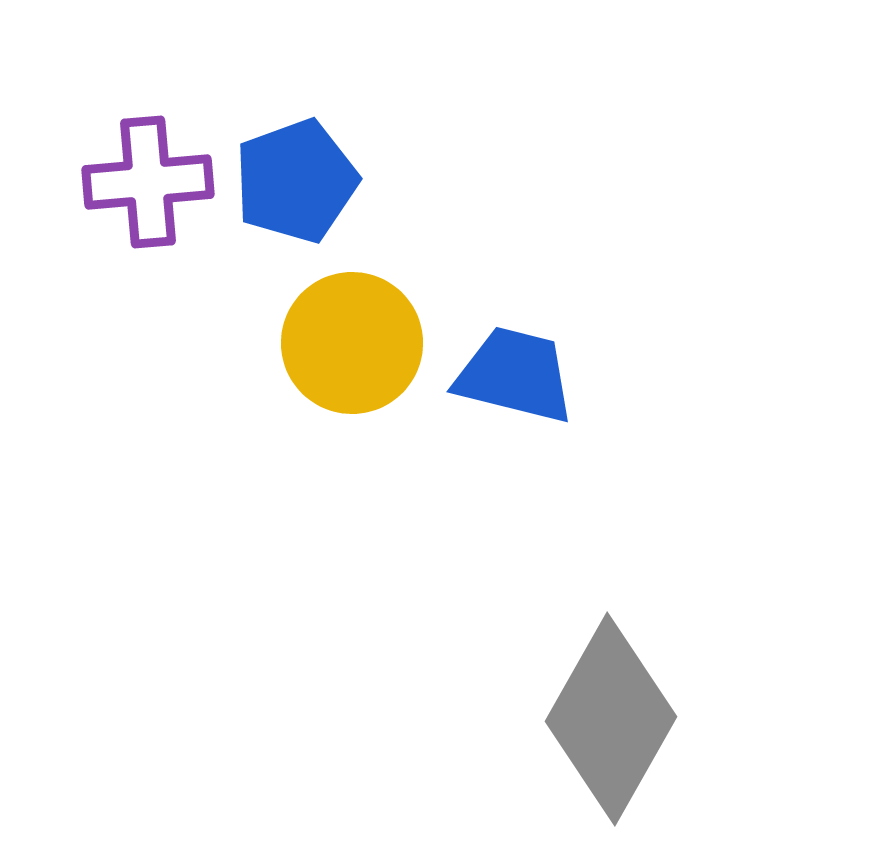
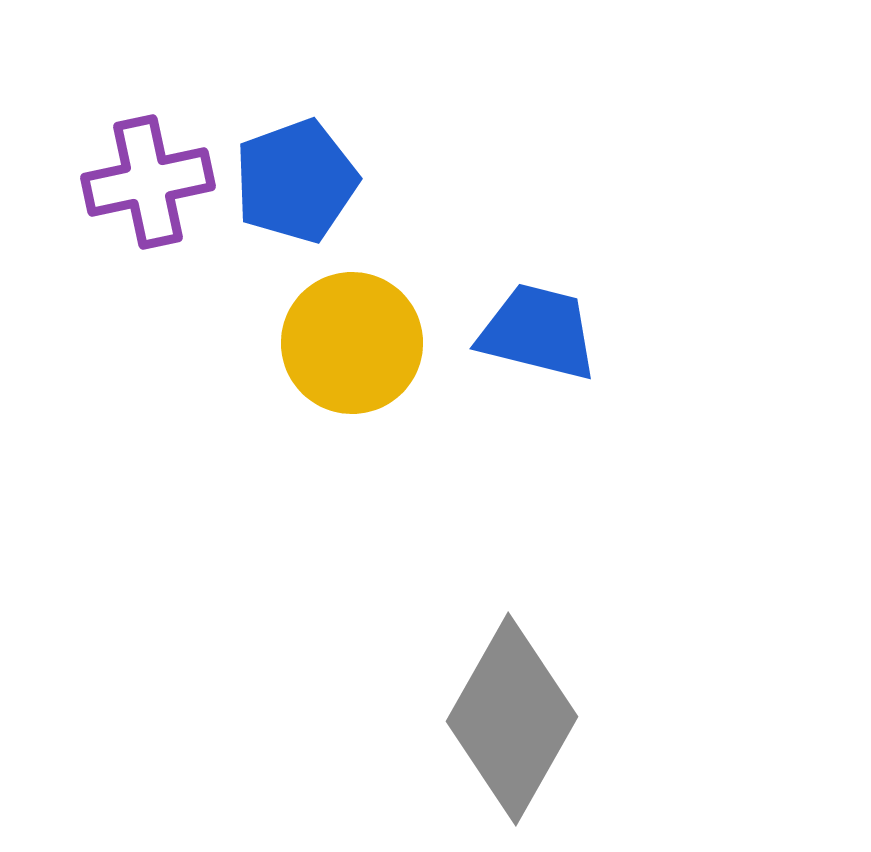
purple cross: rotated 7 degrees counterclockwise
blue trapezoid: moved 23 px right, 43 px up
gray diamond: moved 99 px left
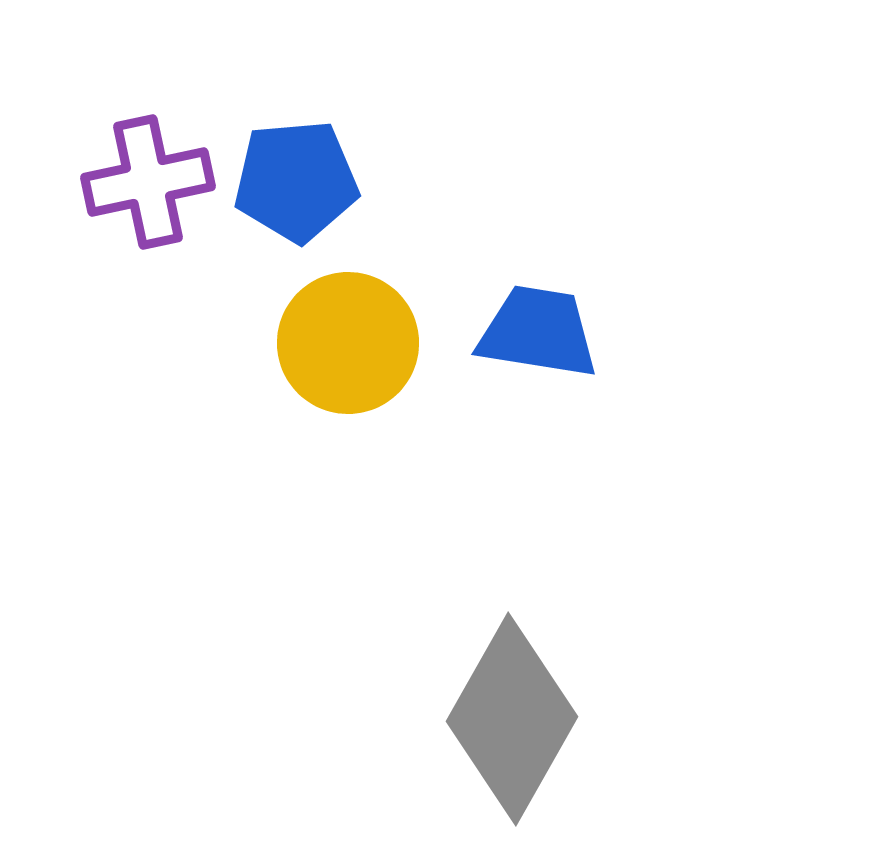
blue pentagon: rotated 15 degrees clockwise
blue trapezoid: rotated 5 degrees counterclockwise
yellow circle: moved 4 px left
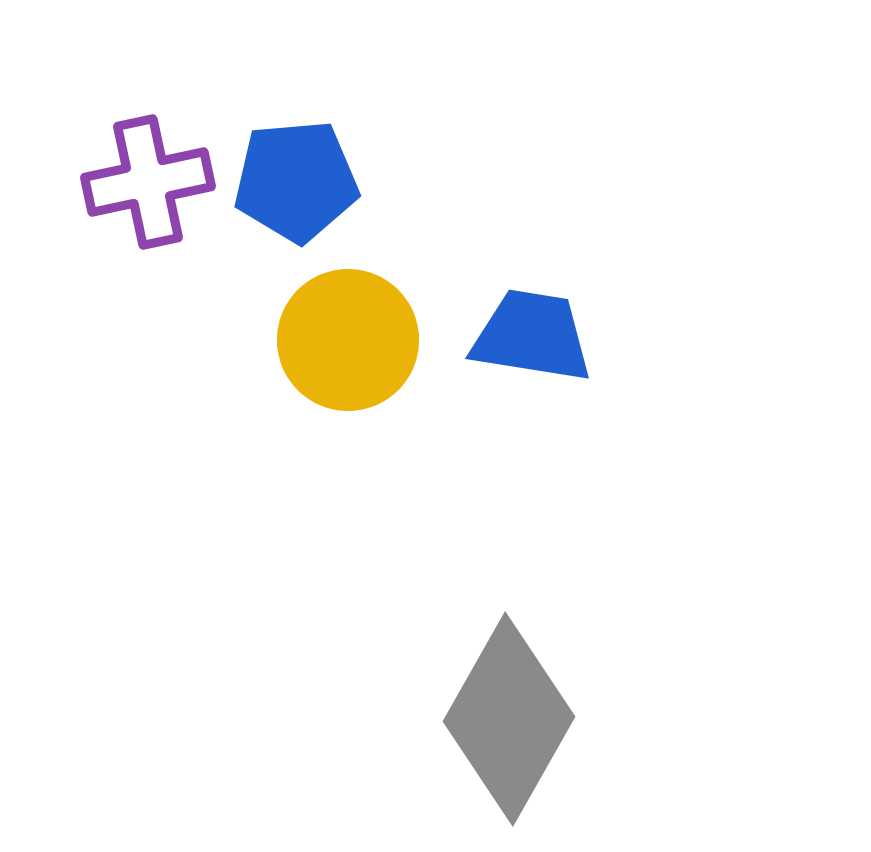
blue trapezoid: moved 6 px left, 4 px down
yellow circle: moved 3 px up
gray diamond: moved 3 px left
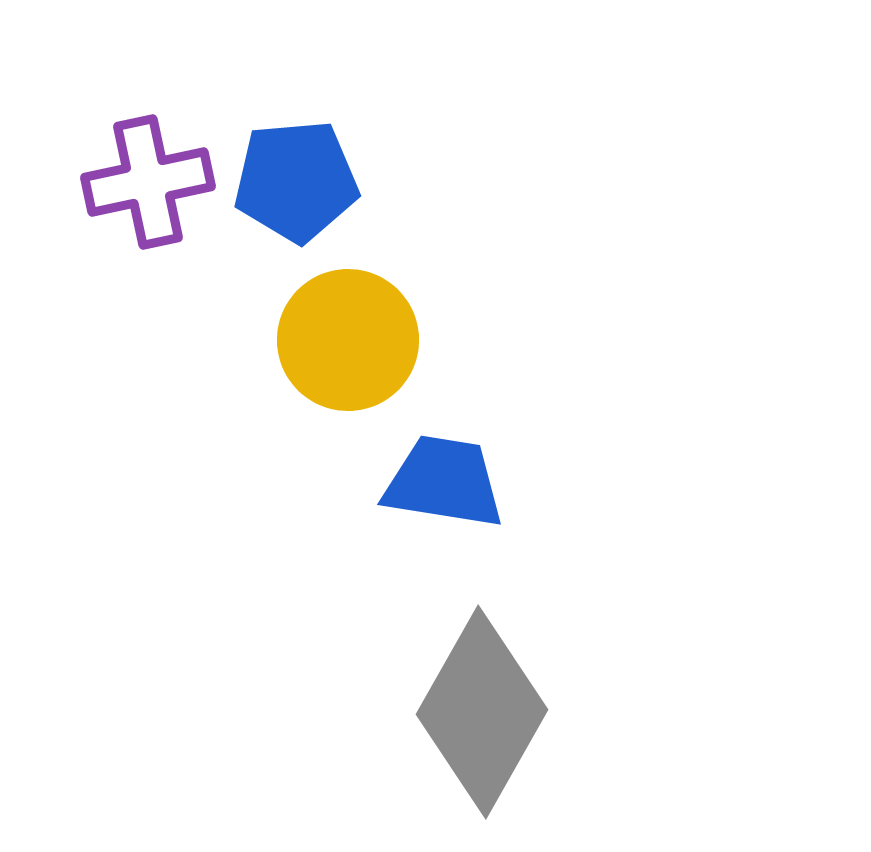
blue trapezoid: moved 88 px left, 146 px down
gray diamond: moved 27 px left, 7 px up
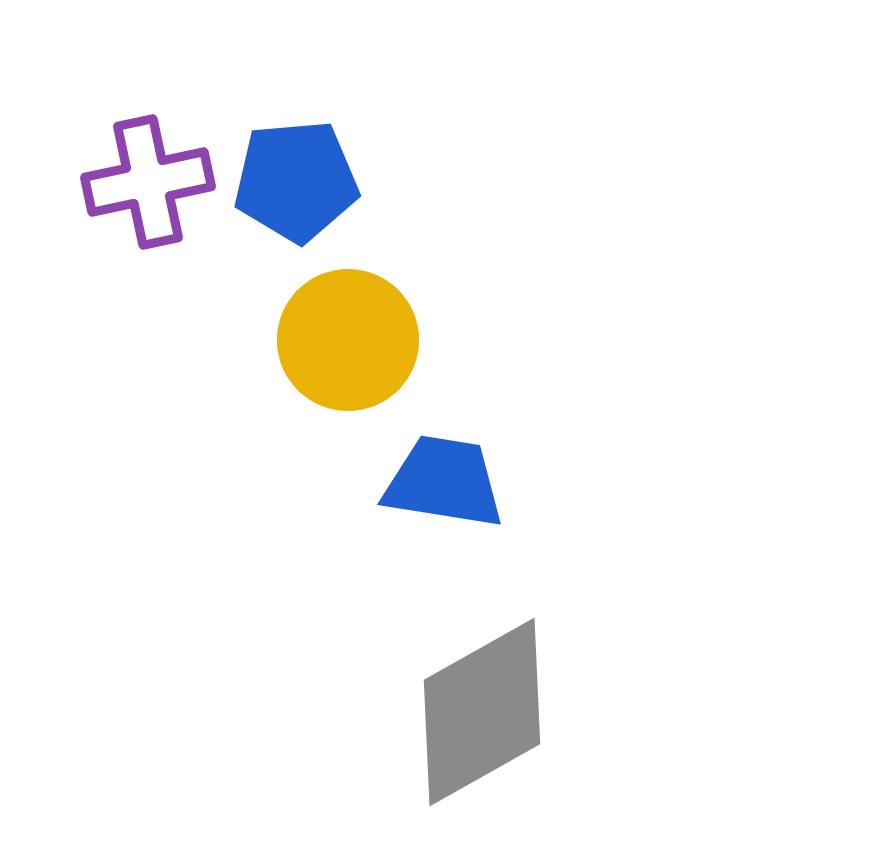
gray diamond: rotated 31 degrees clockwise
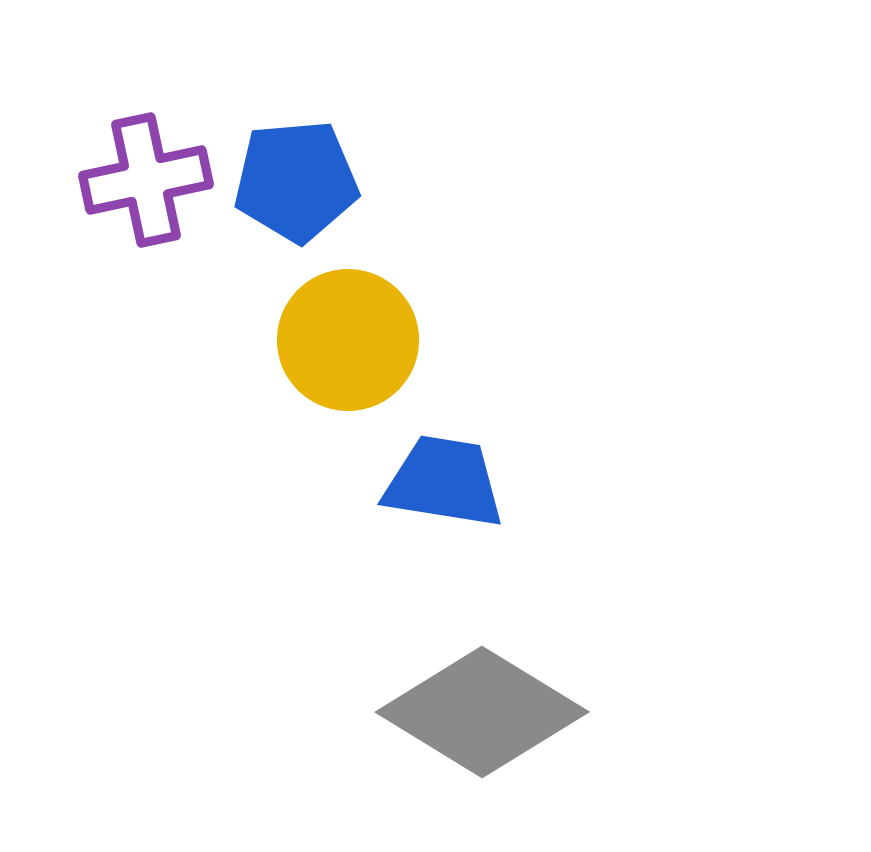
purple cross: moved 2 px left, 2 px up
gray diamond: rotated 61 degrees clockwise
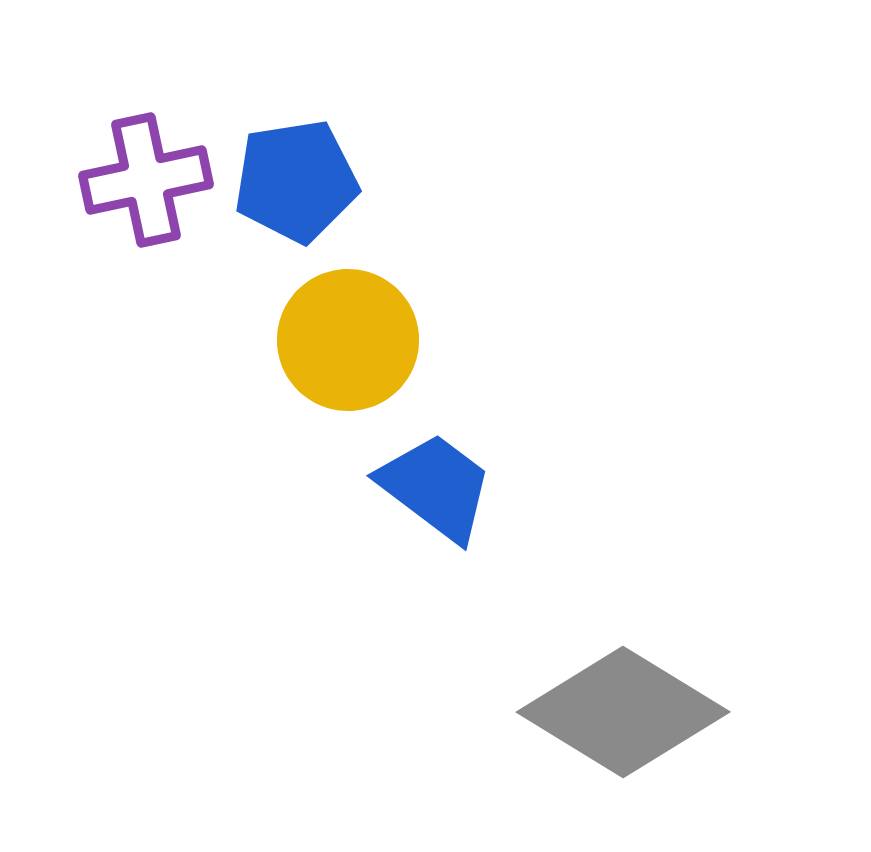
blue pentagon: rotated 4 degrees counterclockwise
blue trapezoid: moved 8 px left, 5 px down; rotated 28 degrees clockwise
gray diamond: moved 141 px right
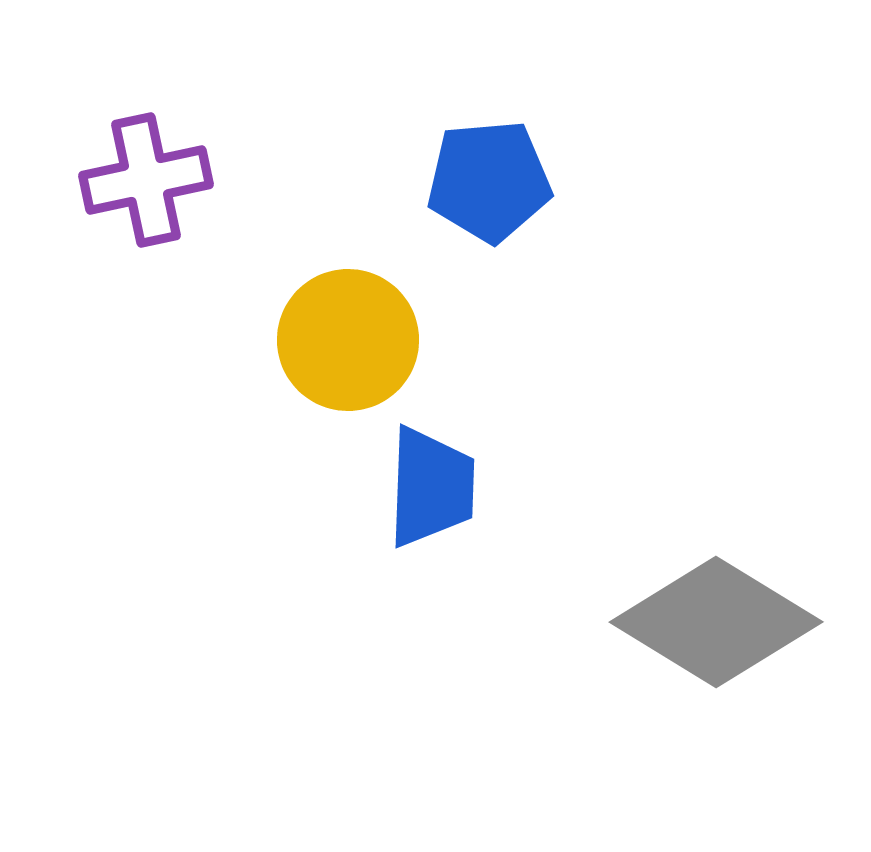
blue pentagon: moved 193 px right; rotated 4 degrees clockwise
blue trapezoid: moved 5 px left; rotated 55 degrees clockwise
gray diamond: moved 93 px right, 90 px up
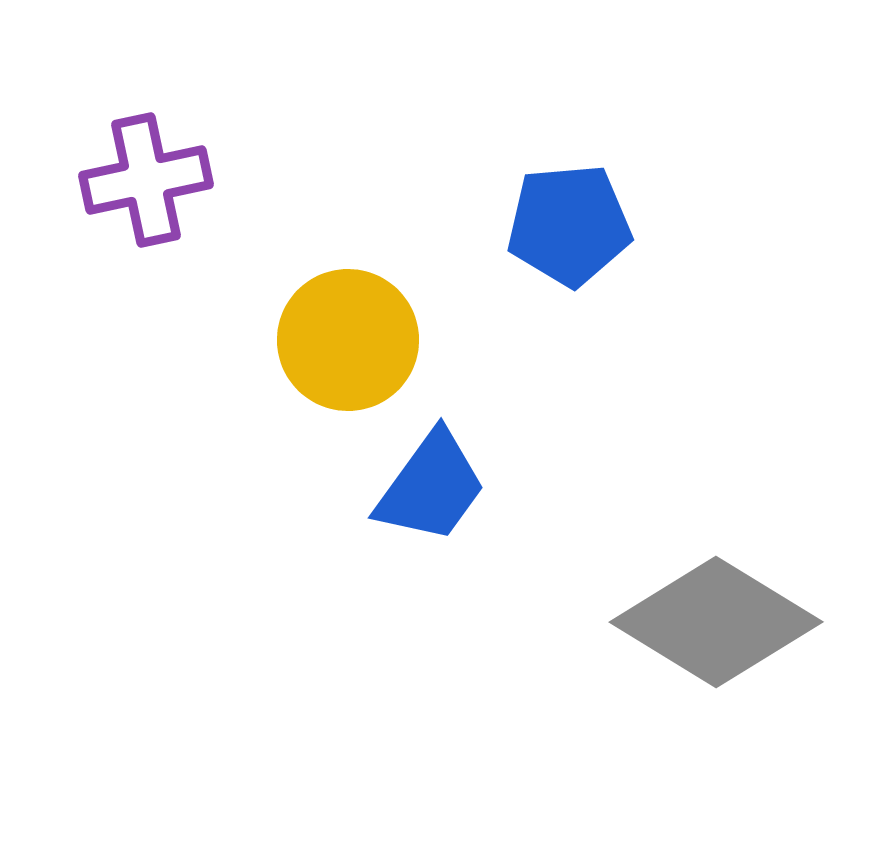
blue pentagon: moved 80 px right, 44 px down
blue trapezoid: rotated 34 degrees clockwise
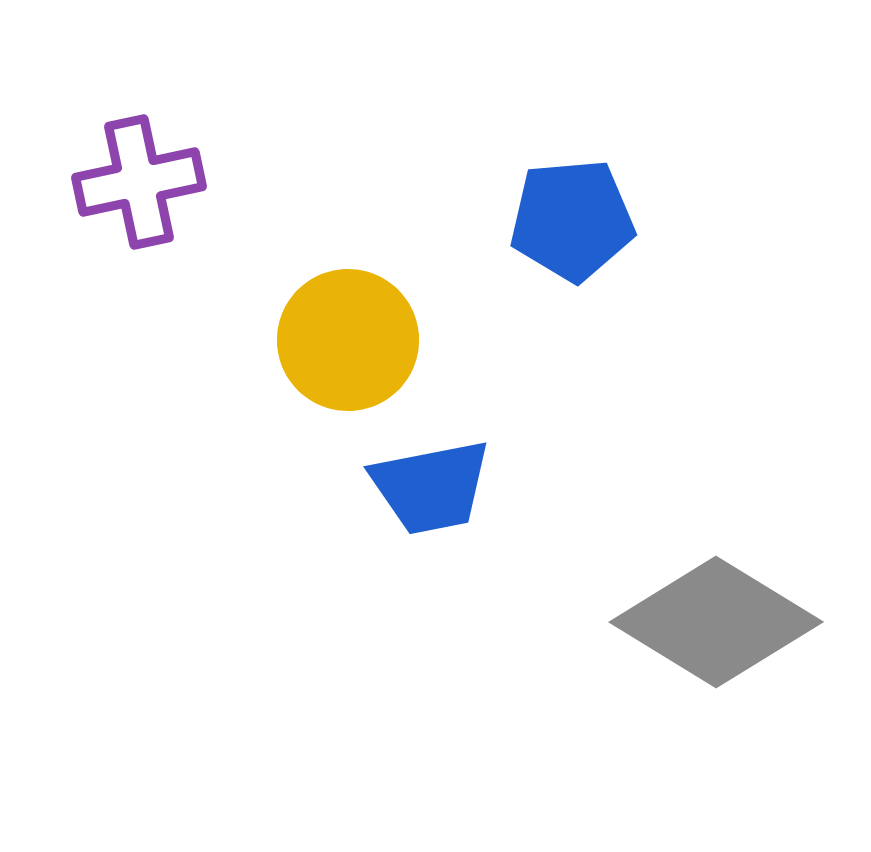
purple cross: moved 7 px left, 2 px down
blue pentagon: moved 3 px right, 5 px up
blue trapezoid: rotated 43 degrees clockwise
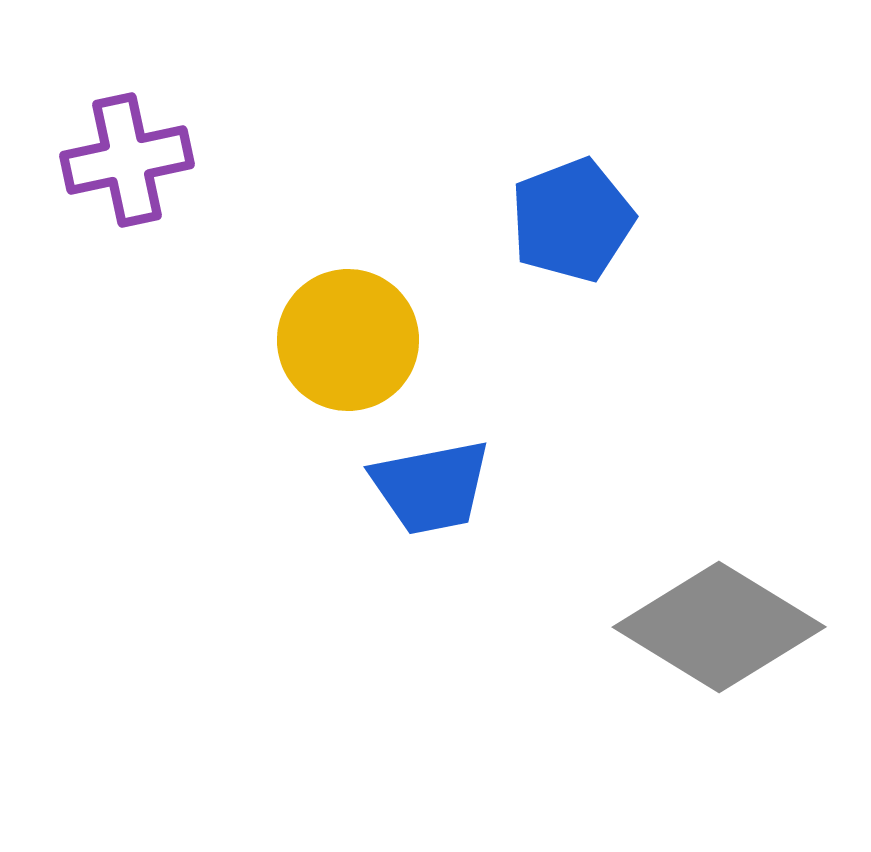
purple cross: moved 12 px left, 22 px up
blue pentagon: rotated 16 degrees counterclockwise
gray diamond: moved 3 px right, 5 px down
